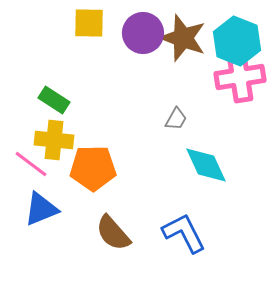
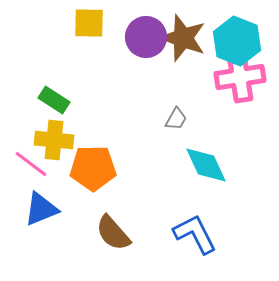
purple circle: moved 3 px right, 4 px down
blue L-shape: moved 11 px right, 1 px down
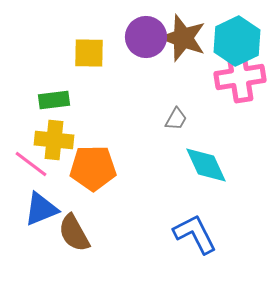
yellow square: moved 30 px down
cyan hexagon: rotated 12 degrees clockwise
green rectangle: rotated 40 degrees counterclockwise
brown semicircle: moved 39 px left; rotated 12 degrees clockwise
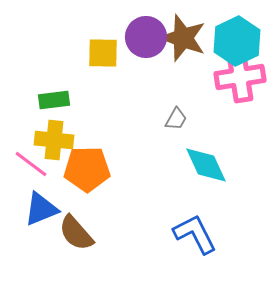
yellow square: moved 14 px right
orange pentagon: moved 6 px left, 1 px down
brown semicircle: moved 2 px right; rotated 12 degrees counterclockwise
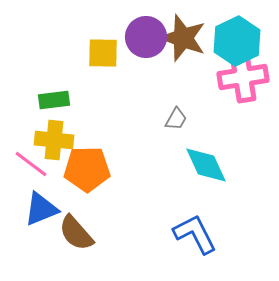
pink cross: moved 3 px right
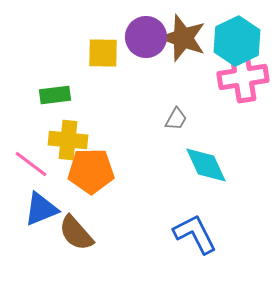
green rectangle: moved 1 px right, 5 px up
yellow cross: moved 14 px right
orange pentagon: moved 4 px right, 2 px down
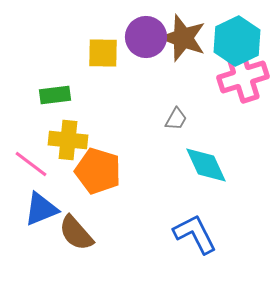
pink cross: rotated 9 degrees counterclockwise
orange pentagon: moved 7 px right; rotated 18 degrees clockwise
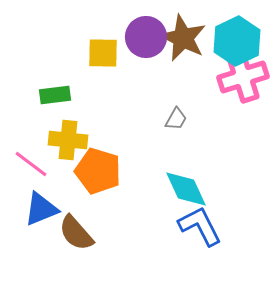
brown star: rotated 6 degrees clockwise
cyan diamond: moved 20 px left, 24 px down
blue L-shape: moved 5 px right, 8 px up
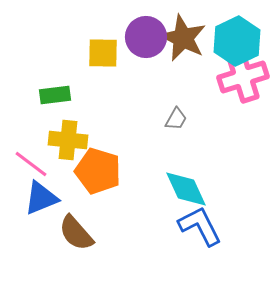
blue triangle: moved 11 px up
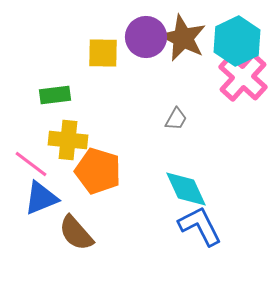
pink cross: rotated 30 degrees counterclockwise
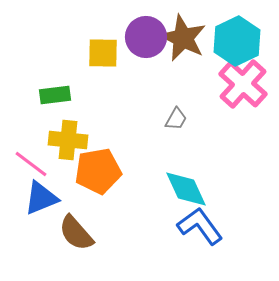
pink cross: moved 7 px down
orange pentagon: rotated 27 degrees counterclockwise
blue L-shape: rotated 9 degrees counterclockwise
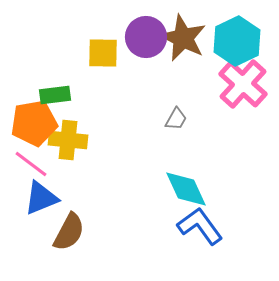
orange pentagon: moved 64 px left, 48 px up
brown semicircle: moved 7 px left, 1 px up; rotated 111 degrees counterclockwise
